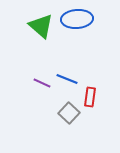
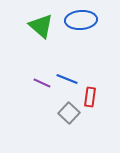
blue ellipse: moved 4 px right, 1 px down
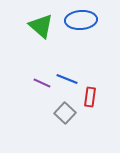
gray square: moved 4 px left
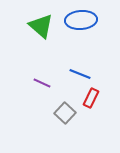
blue line: moved 13 px right, 5 px up
red rectangle: moved 1 px right, 1 px down; rotated 18 degrees clockwise
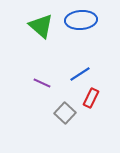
blue line: rotated 55 degrees counterclockwise
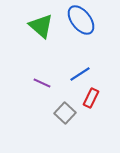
blue ellipse: rotated 56 degrees clockwise
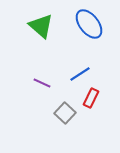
blue ellipse: moved 8 px right, 4 px down
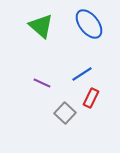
blue line: moved 2 px right
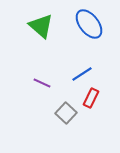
gray square: moved 1 px right
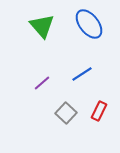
green triangle: moved 1 px right; rotated 8 degrees clockwise
purple line: rotated 66 degrees counterclockwise
red rectangle: moved 8 px right, 13 px down
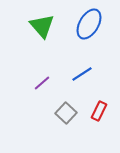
blue ellipse: rotated 68 degrees clockwise
